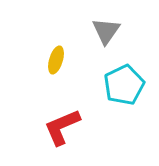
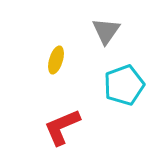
cyan pentagon: rotated 6 degrees clockwise
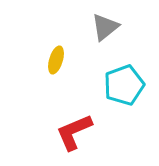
gray triangle: moved 1 px left, 4 px up; rotated 16 degrees clockwise
red L-shape: moved 12 px right, 5 px down
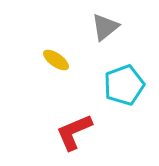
yellow ellipse: rotated 72 degrees counterclockwise
